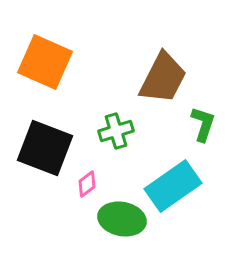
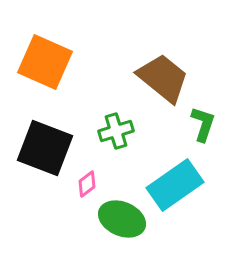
brown trapezoid: rotated 78 degrees counterclockwise
cyan rectangle: moved 2 px right, 1 px up
green ellipse: rotated 12 degrees clockwise
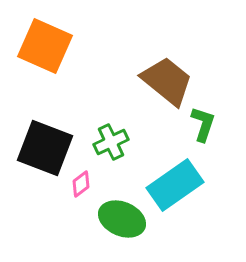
orange square: moved 16 px up
brown trapezoid: moved 4 px right, 3 px down
green cross: moved 5 px left, 11 px down; rotated 8 degrees counterclockwise
pink diamond: moved 6 px left
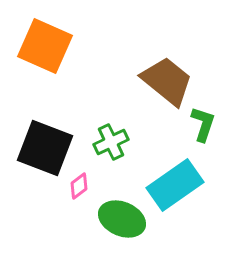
pink diamond: moved 2 px left, 2 px down
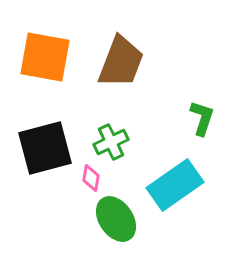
orange square: moved 11 px down; rotated 14 degrees counterclockwise
brown trapezoid: moved 46 px left, 19 px up; rotated 72 degrees clockwise
green L-shape: moved 1 px left, 6 px up
black square: rotated 36 degrees counterclockwise
pink diamond: moved 12 px right, 8 px up; rotated 44 degrees counterclockwise
green ellipse: moved 6 px left; rotated 33 degrees clockwise
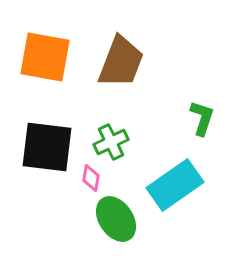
black square: moved 2 px right, 1 px up; rotated 22 degrees clockwise
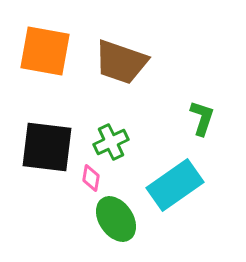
orange square: moved 6 px up
brown trapezoid: rotated 88 degrees clockwise
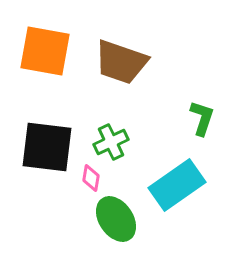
cyan rectangle: moved 2 px right
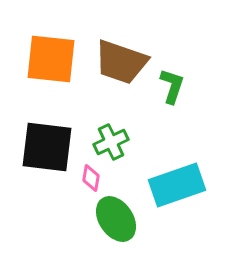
orange square: moved 6 px right, 8 px down; rotated 4 degrees counterclockwise
green L-shape: moved 30 px left, 32 px up
cyan rectangle: rotated 16 degrees clockwise
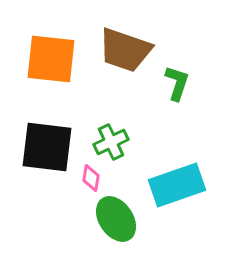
brown trapezoid: moved 4 px right, 12 px up
green L-shape: moved 5 px right, 3 px up
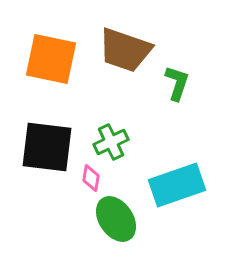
orange square: rotated 6 degrees clockwise
